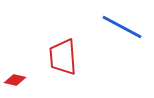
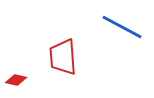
red diamond: moved 1 px right
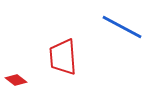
red diamond: rotated 25 degrees clockwise
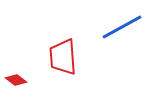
blue line: rotated 57 degrees counterclockwise
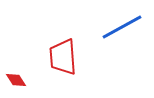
red diamond: rotated 20 degrees clockwise
